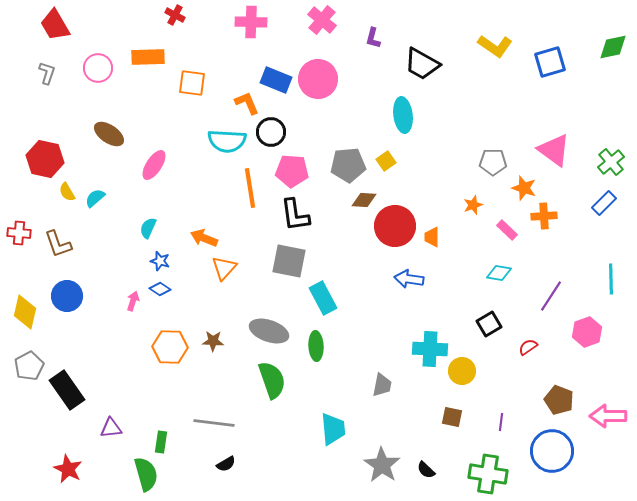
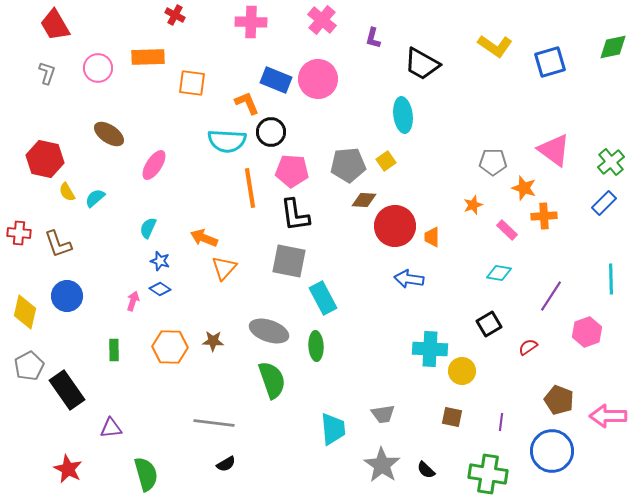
gray trapezoid at (382, 385): moved 1 px right, 29 px down; rotated 70 degrees clockwise
green rectangle at (161, 442): moved 47 px left, 92 px up; rotated 10 degrees counterclockwise
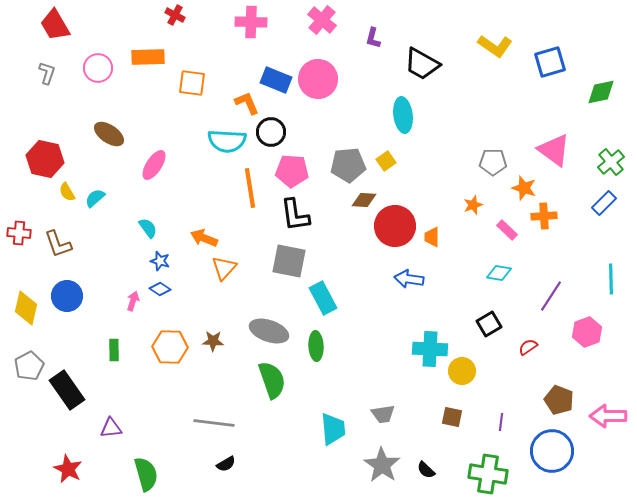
green diamond at (613, 47): moved 12 px left, 45 px down
cyan semicircle at (148, 228): rotated 120 degrees clockwise
yellow diamond at (25, 312): moved 1 px right, 4 px up
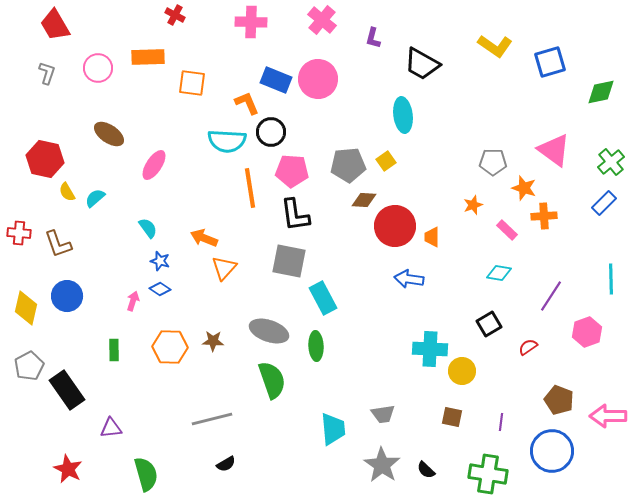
gray line at (214, 423): moved 2 px left, 4 px up; rotated 21 degrees counterclockwise
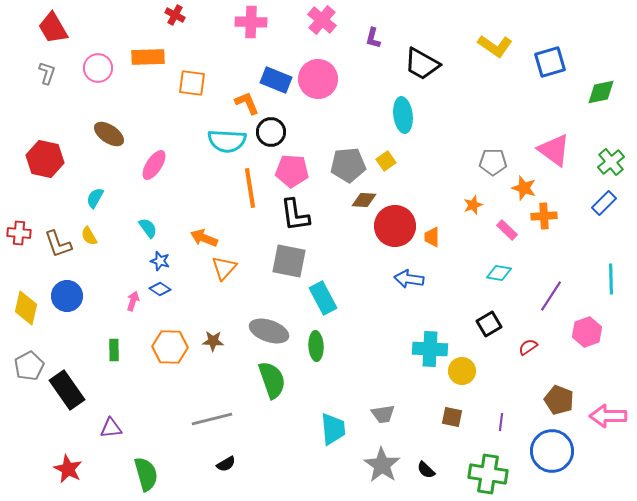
red trapezoid at (55, 25): moved 2 px left, 3 px down
yellow semicircle at (67, 192): moved 22 px right, 44 px down
cyan semicircle at (95, 198): rotated 20 degrees counterclockwise
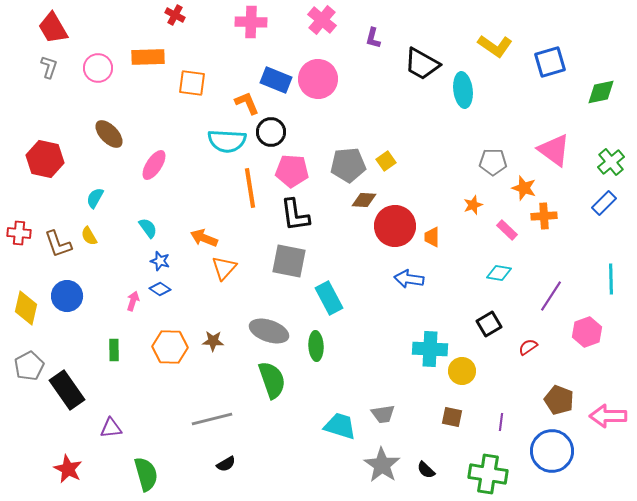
gray L-shape at (47, 73): moved 2 px right, 6 px up
cyan ellipse at (403, 115): moved 60 px right, 25 px up
brown ellipse at (109, 134): rotated 12 degrees clockwise
cyan rectangle at (323, 298): moved 6 px right
cyan trapezoid at (333, 429): moved 7 px right, 3 px up; rotated 68 degrees counterclockwise
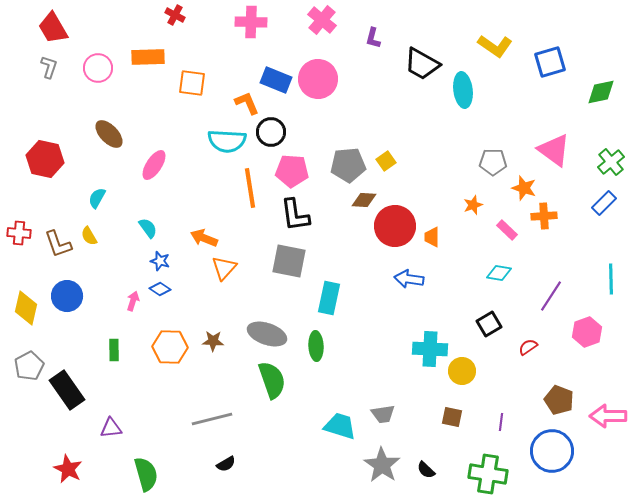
cyan semicircle at (95, 198): moved 2 px right
cyan rectangle at (329, 298): rotated 40 degrees clockwise
gray ellipse at (269, 331): moved 2 px left, 3 px down
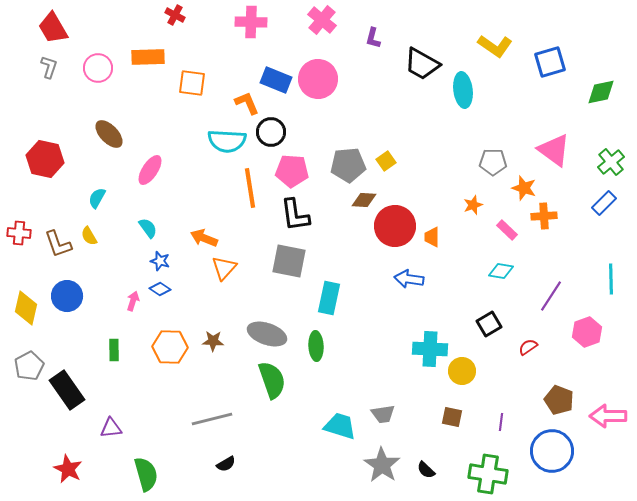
pink ellipse at (154, 165): moved 4 px left, 5 px down
cyan diamond at (499, 273): moved 2 px right, 2 px up
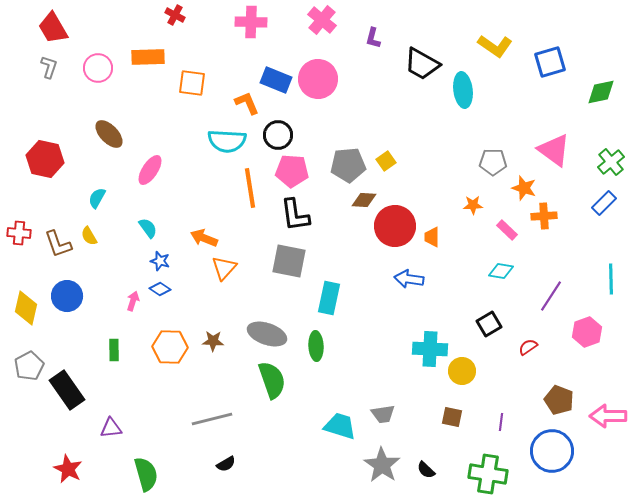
black circle at (271, 132): moved 7 px right, 3 px down
orange star at (473, 205): rotated 18 degrees clockwise
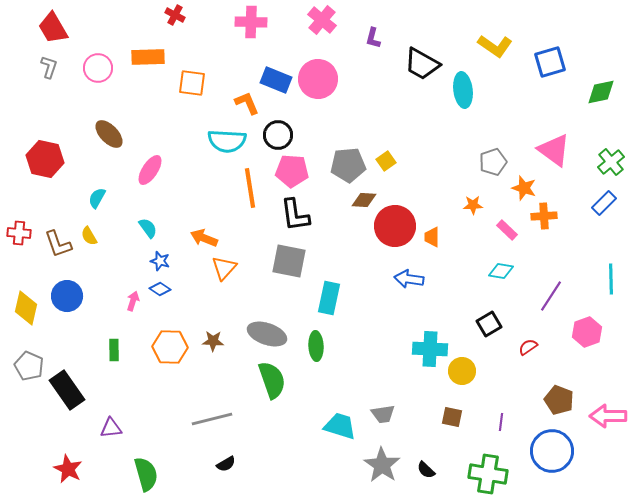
gray pentagon at (493, 162): rotated 20 degrees counterclockwise
gray pentagon at (29, 366): rotated 20 degrees counterclockwise
